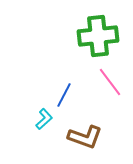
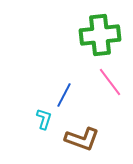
green cross: moved 2 px right, 1 px up
cyan L-shape: rotated 30 degrees counterclockwise
brown L-shape: moved 3 px left, 2 px down
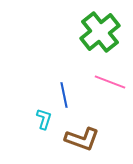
green cross: moved 3 px up; rotated 33 degrees counterclockwise
pink line: rotated 32 degrees counterclockwise
blue line: rotated 40 degrees counterclockwise
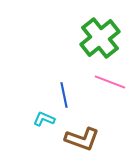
green cross: moved 6 px down
cyan L-shape: rotated 85 degrees counterclockwise
